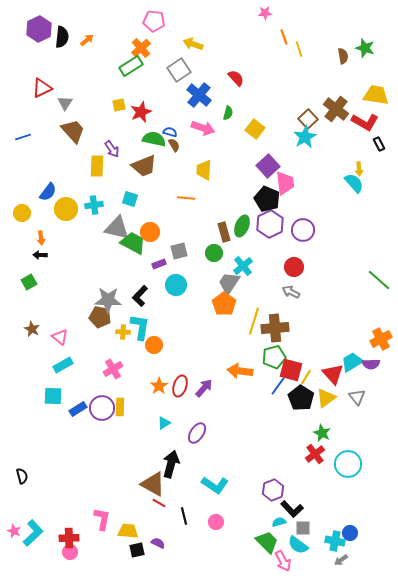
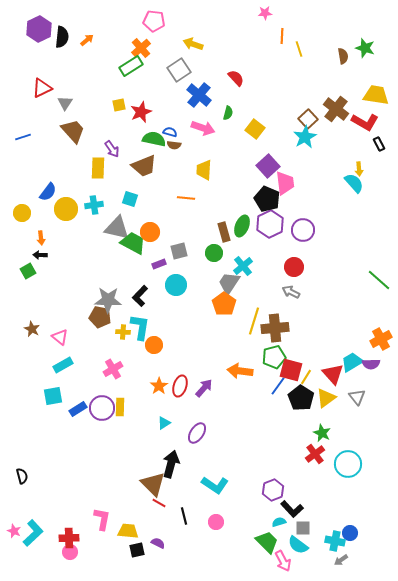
orange line at (284, 37): moved 2 px left, 1 px up; rotated 21 degrees clockwise
brown semicircle at (174, 145): rotated 128 degrees clockwise
yellow rectangle at (97, 166): moved 1 px right, 2 px down
green square at (29, 282): moved 1 px left, 11 px up
cyan square at (53, 396): rotated 12 degrees counterclockwise
brown triangle at (153, 484): rotated 16 degrees clockwise
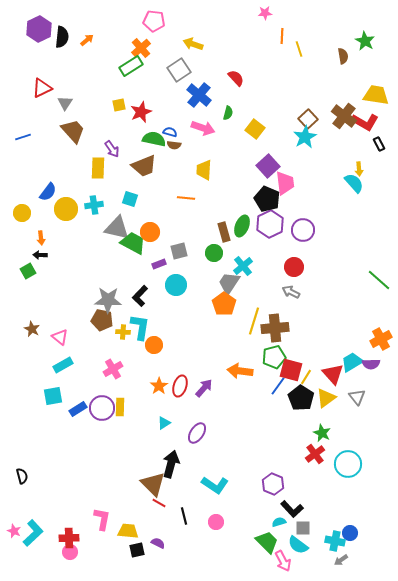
green star at (365, 48): moved 7 px up; rotated 12 degrees clockwise
brown cross at (336, 109): moved 8 px right, 7 px down
brown pentagon at (100, 317): moved 2 px right, 3 px down
purple hexagon at (273, 490): moved 6 px up; rotated 15 degrees counterclockwise
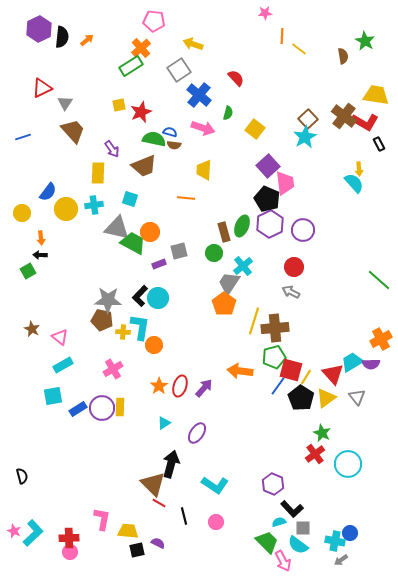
yellow line at (299, 49): rotated 35 degrees counterclockwise
yellow rectangle at (98, 168): moved 5 px down
cyan circle at (176, 285): moved 18 px left, 13 px down
